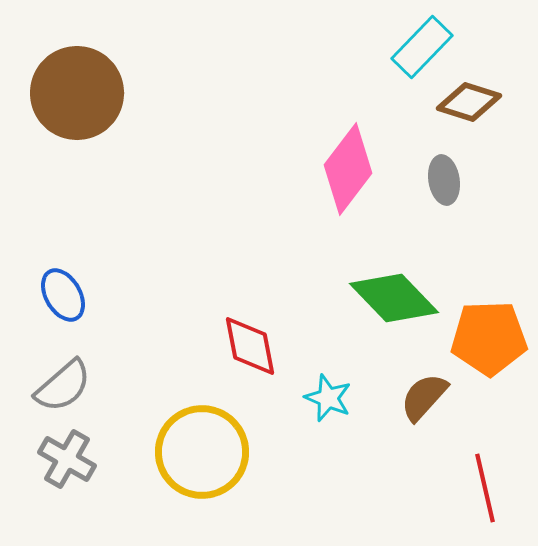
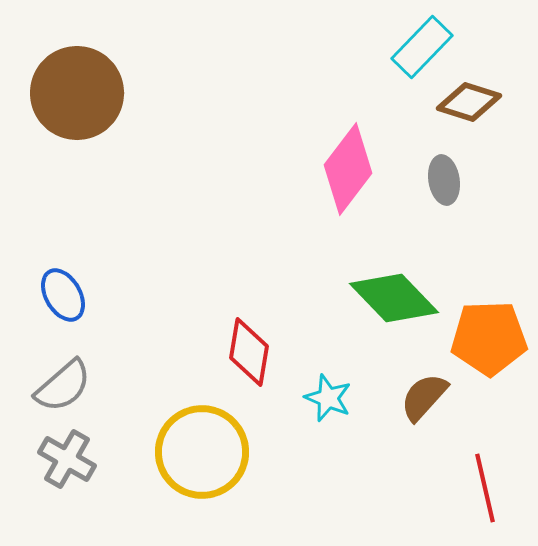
red diamond: moved 1 px left, 6 px down; rotated 20 degrees clockwise
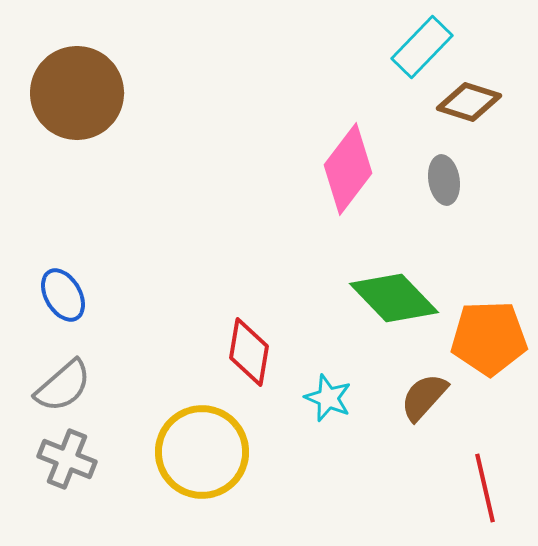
gray cross: rotated 8 degrees counterclockwise
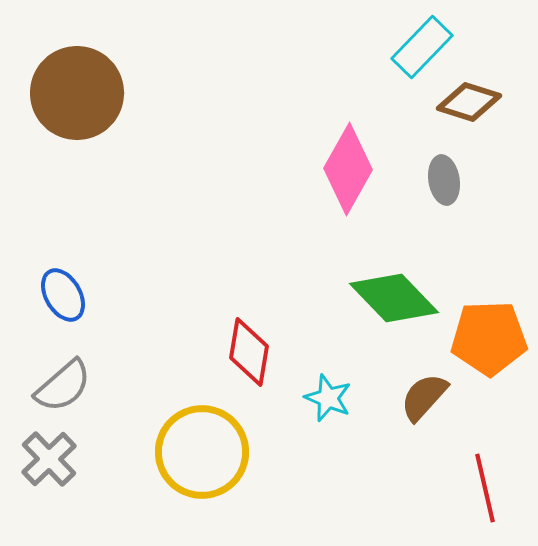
pink diamond: rotated 8 degrees counterclockwise
gray cross: moved 18 px left; rotated 24 degrees clockwise
